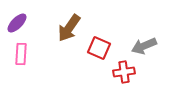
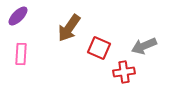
purple ellipse: moved 1 px right, 7 px up
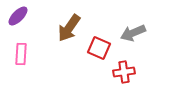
gray arrow: moved 11 px left, 13 px up
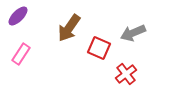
pink rectangle: rotated 30 degrees clockwise
red cross: moved 2 px right, 2 px down; rotated 30 degrees counterclockwise
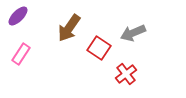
red square: rotated 10 degrees clockwise
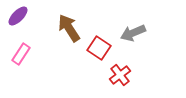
brown arrow: rotated 112 degrees clockwise
red cross: moved 6 px left, 1 px down
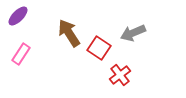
brown arrow: moved 5 px down
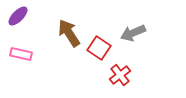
pink rectangle: rotated 70 degrees clockwise
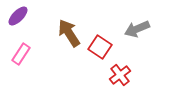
gray arrow: moved 4 px right, 4 px up
red square: moved 1 px right, 1 px up
pink rectangle: rotated 70 degrees counterclockwise
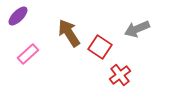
pink rectangle: moved 7 px right; rotated 15 degrees clockwise
